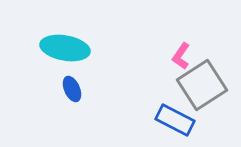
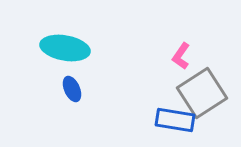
gray square: moved 8 px down
blue rectangle: rotated 18 degrees counterclockwise
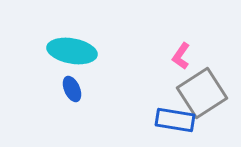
cyan ellipse: moved 7 px right, 3 px down
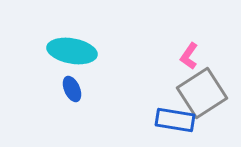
pink L-shape: moved 8 px right
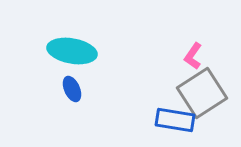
pink L-shape: moved 4 px right
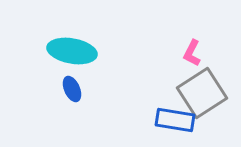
pink L-shape: moved 1 px left, 3 px up; rotated 8 degrees counterclockwise
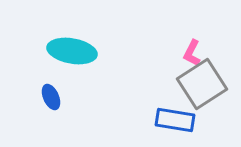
blue ellipse: moved 21 px left, 8 px down
gray square: moved 9 px up
